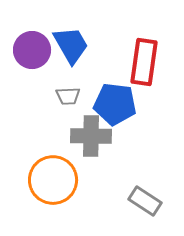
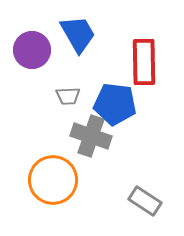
blue trapezoid: moved 7 px right, 11 px up
red rectangle: rotated 9 degrees counterclockwise
gray cross: rotated 18 degrees clockwise
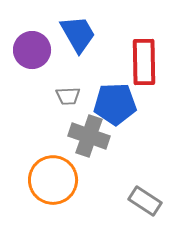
blue pentagon: rotated 9 degrees counterclockwise
gray cross: moved 2 px left
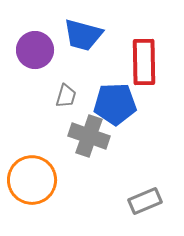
blue trapezoid: moved 5 px right, 1 px down; rotated 135 degrees clockwise
purple circle: moved 3 px right
gray trapezoid: moved 2 px left; rotated 70 degrees counterclockwise
orange circle: moved 21 px left
gray rectangle: rotated 56 degrees counterclockwise
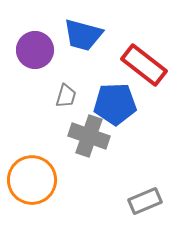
red rectangle: moved 3 px down; rotated 51 degrees counterclockwise
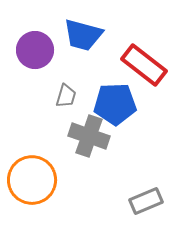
gray rectangle: moved 1 px right
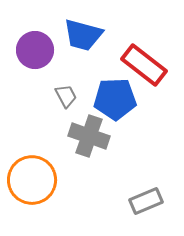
gray trapezoid: rotated 45 degrees counterclockwise
blue pentagon: moved 5 px up
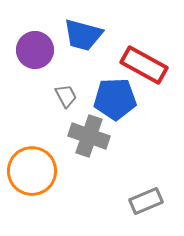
red rectangle: rotated 9 degrees counterclockwise
orange circle: moved 9 px up
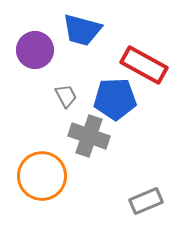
blue trapezoid: moved 1 px left, 5 px up
orange circle: moved 10 px right, 5 px down
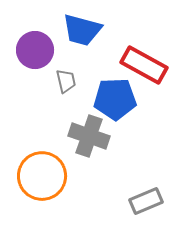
gray trapezoid: moved 15 px up; rotated 15 degrees clockwise
